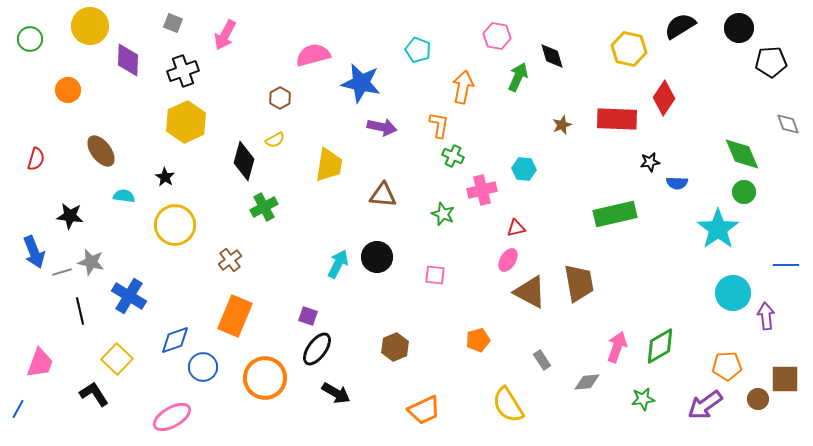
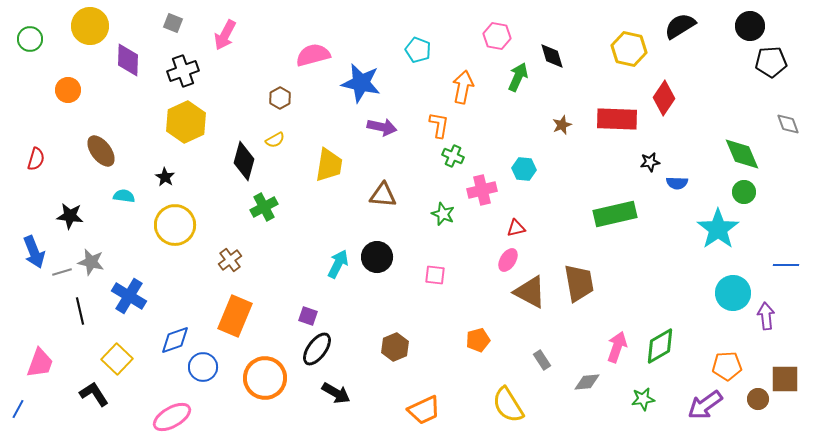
black circle at (739, 28): moved 11 px right, 2 px up
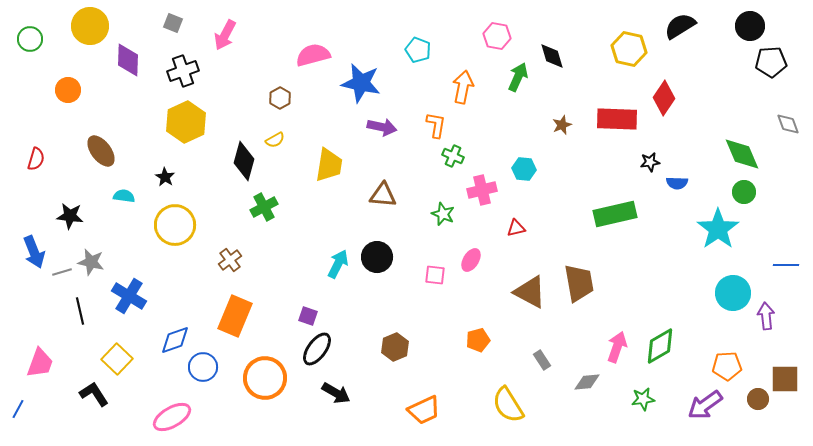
orange L-shape at (439, 125): moved 3 px left
pink ellipse at (508, 260): moved 37 px left
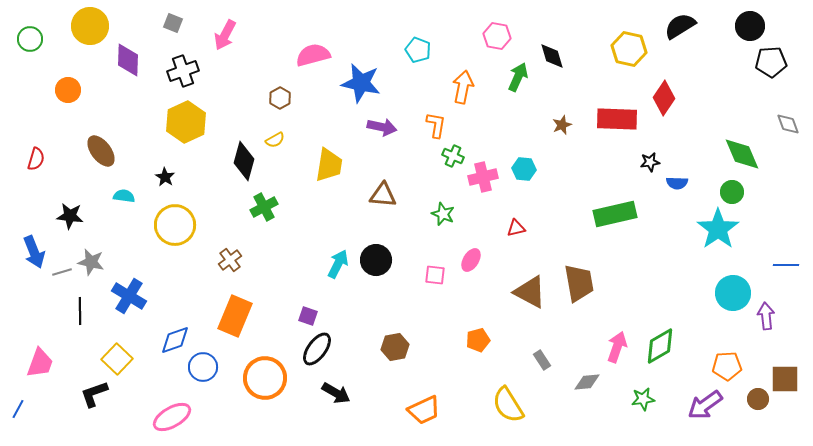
pink cross at (482, 190): moved 1 px right, 13 px up
green circle at (744, 192): moved 12 px left
black circle at (377, 257): moved 1 px left, 3 px down
black line at (80, 311): rotated 12 degrees clockwise
brown hexagon at (395, 347): rotated 12 degrees clockwise
black L-shape at (94, 394): rotated 76 degrees counterclockwise
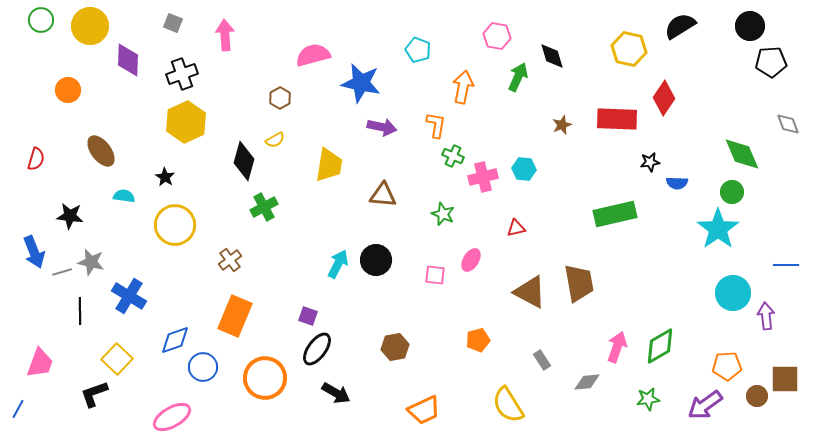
pink arrow at (225, 35): rotated 148 degrees clockwise
green circle at (30, 39): moved 11 px right, 19 px up
black cross at (183, 71): moved 1 px left, 3 px down
green star at (643, 399): moved 5 px right
brown circle at (758, 399): moved 1 px left, 3 px up
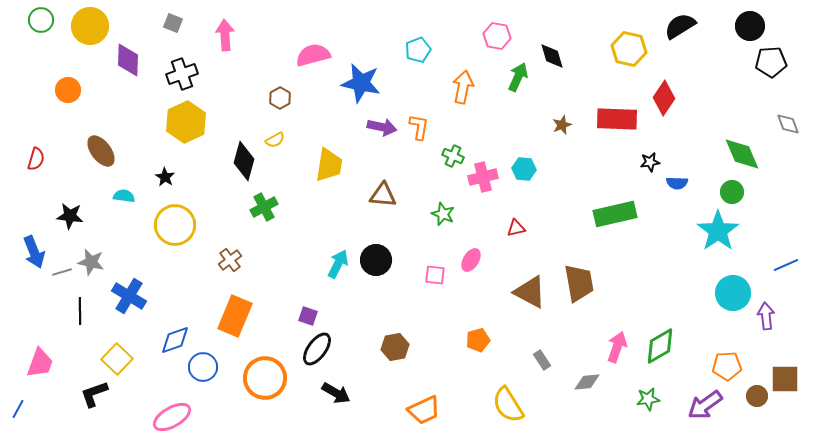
cyan pentagon at (418, 50): rotated 30 degrees clockwise
orange L-shape at (436, 125): moved 17 px left, 2 px down
cyan star at (718, 229): moved 2 px down
blue line at (786, 265): rotated 25 degrees counterclockwise
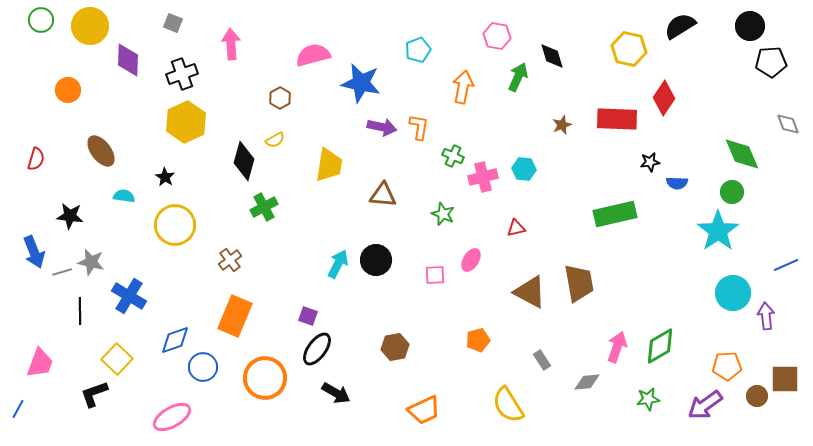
pink arrow at (225, 35): moved 6 px right, 9 px down
pink square at (435, 275): rotated 10 degrees counterclockwise
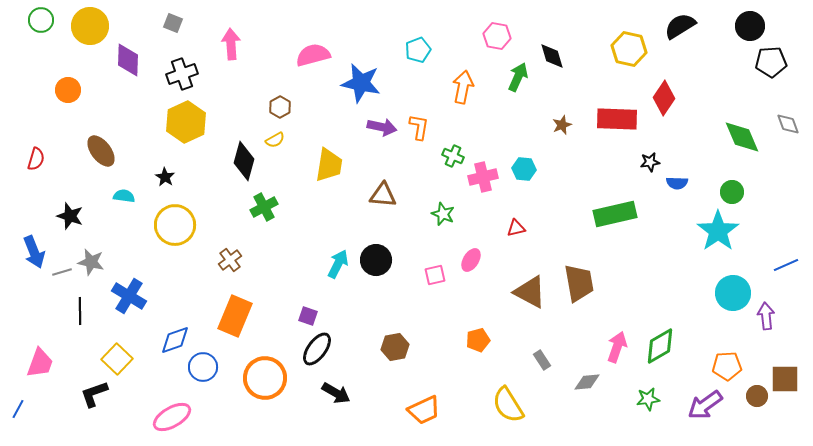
brown hexagon at (280, 98): moved 9 px down
green diamond at (742, 154): moved 17 px up
black star at (70, 216): rotated 12 degrees clockwise
pink square at (435, 275): rotated 10 degrees counterclockwise
